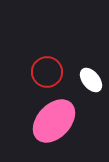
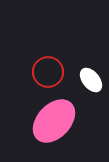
red circle: moved 1 px right
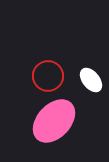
red circle: moved 4 px down
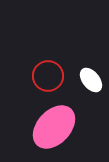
pink ellipse: moved 6 px down
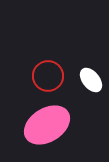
pink ellipse: moved 7 px left, 2 px up; rotated 15 degrees clockwise
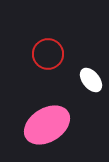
red circle: moved 22 px up
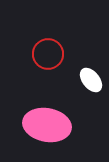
pink ellipse: rotated 42 degrees clockwise
